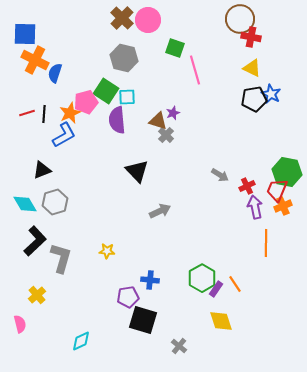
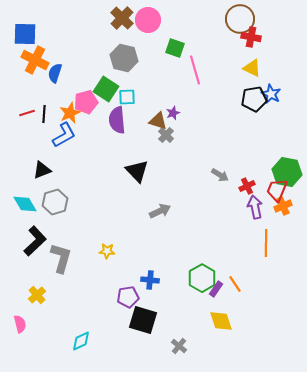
green square at (106, 91): moved 2 px up
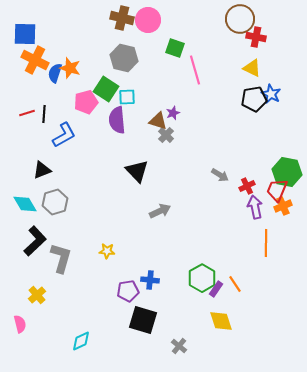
brown cross at (122, 18): rotated 30 degrees counterclockwise
red cross at (251, 37): moved 5 px right
orange star at (70, 113): moved 45 px up; rotated 30 degrees counterclockwise
purple pentagon at (128, 297): moved 6 px up
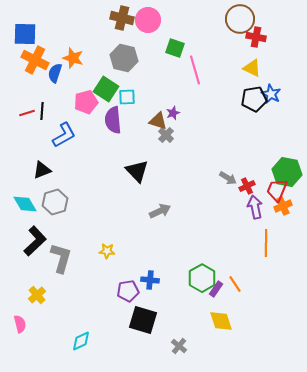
orange star at (70, 68): moved 3 px right, 10 px up
black line at (44, 114): moved 2 px left, 3 px up
purple semicircle at (117, 120): moved 4 px left
gray arrow at (220, 175): moved 8 px right, 3 px down
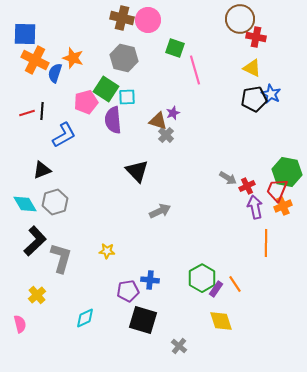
cyan diamond at (81, 341): moved 4 px right, 23 px up
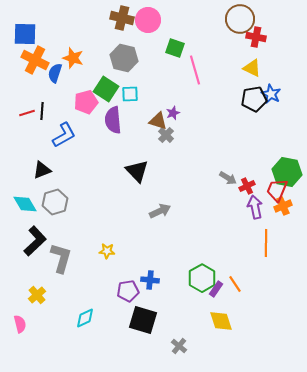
cyan square at (127, 97): moved 3 px right, 3 px up
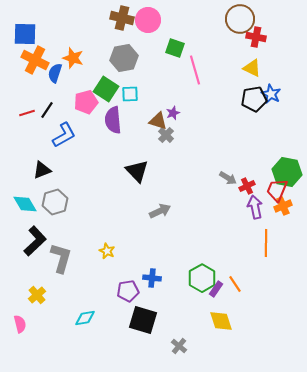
gray hexagon at (124, 58): rotated 24 degrees counterclockwise
black line at (42, 111): moved 5 px right, 1 px up; rotated 30 degrees clockwise
yellow star at (107, 251): rotated 21 degrees clockwise
blue cross at (150, 280): moved 2 px right, 2 px up
cyan diamond at (85, 318): rotated 15 degrees clockwise
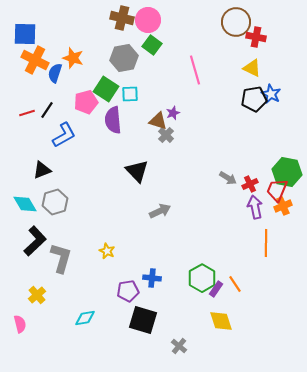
brown circle at (240, 19): moved 4 px left, 3 px down
green square at (175, 48): moved 23 px left, 3 px up; rotated 18 degrees clockwise
red cross at (247, 186): moved 3 px right, 2 px up
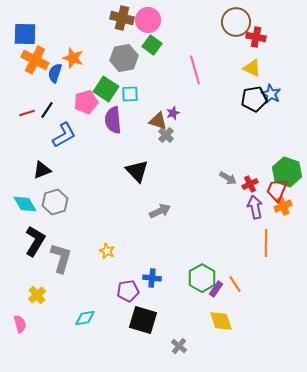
green hexagon at (287, 172): rotated 8 degrees clockwise
black L-shape at (35, 241): rotated 16 degrees counterclockwise
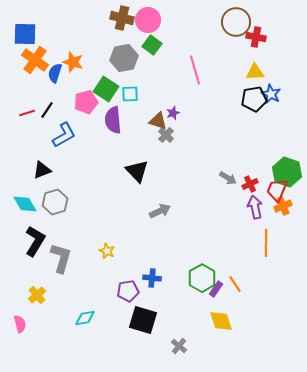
orange star at (73, 58): moved 4 px down
orange cross at (35, 60): rotated 8 degrees clockwise
yellow triangle at (252, 68): moved 3 px right, 4 px down; rotated 30 degrees counterclockwise
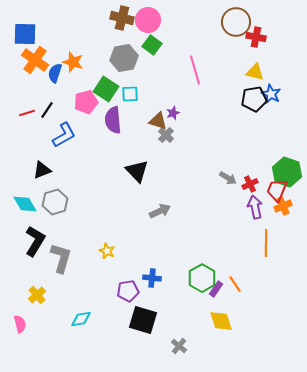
yellow triangle at (255, 72): rotated 18 degrees clockwise
cyan diamond at (85, 318): moved 4 px left, 1 px down
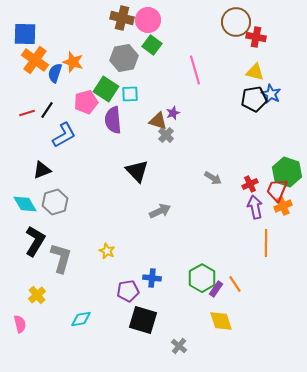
gray arrow at (228, 178): moved 15 px left
